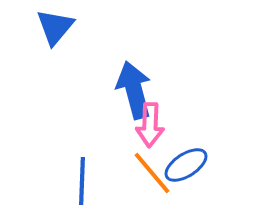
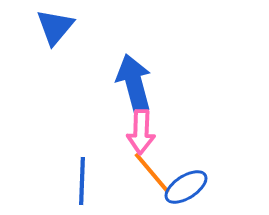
blue arrow: moved 7 px up
pink arrow: moved 9 px left, 7 px down
blue ellipse: moved 22 px down
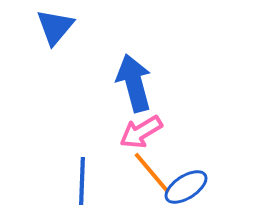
pink arrow: rotated 57 degrees clockwise
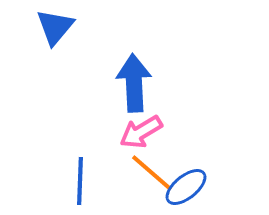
blue arrow: rotated 12 degrees clockwise
orange line: rotated 9 degrees counterclockwise
blue line: moved 2 px left
blue ellipse: rotated 6 degrees counterclockwise
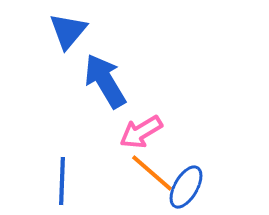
blue triangle: moved 13 px right, 4 px down
blue arrow: moved 29 px left, 2 px up; rotated 28 degrees counterclockwise
blue line: moved 18 px left
blue ellipse: rotated 21 degrees counterclockwise
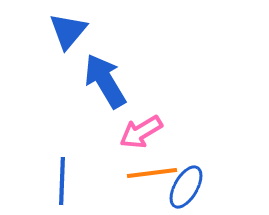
orange line: rotated 48 degrees counterclockwise
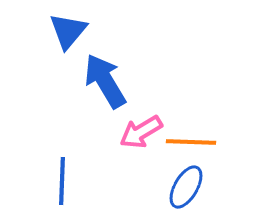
orange line: moved 39 px right, 31 px up; rotated 9 degrees clockwise
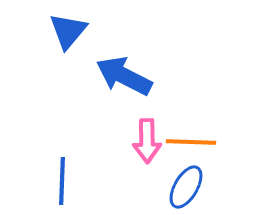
blue arrow: moved 19 px right, 5 px up; rotated 32 degrees counterclockwise
pink arrow: moved 6 px right, 9 px down; rotated 60 degrees counterclockwise
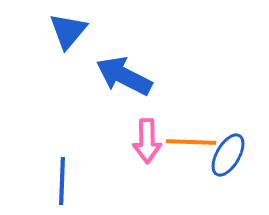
blue ellipse: moved 42 px right, 32 px up
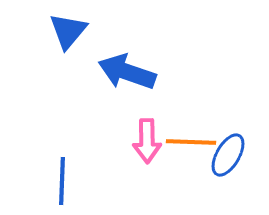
blue arrow: moved 3 px right, 4 px up; rotated 8 degrees counterclockwise
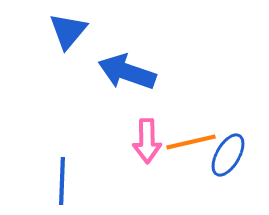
orange line: rotated 15 degrees counterclockwise
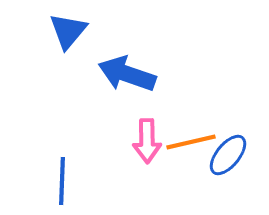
blue arrow: moved 2 px down
blue ellipse: rotated 9 degrees clockwise
